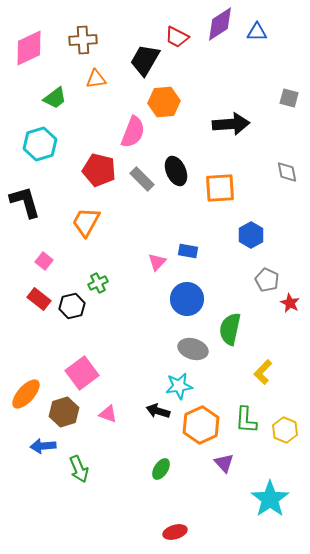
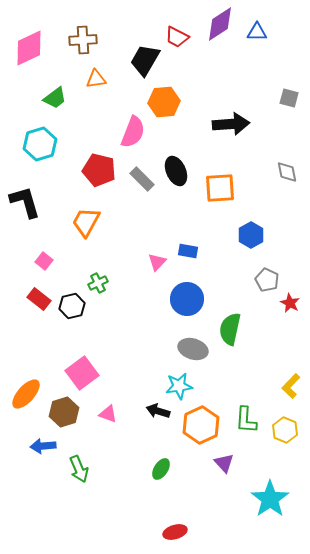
yellow L-shape at (263, 372): moved 28 px right, 14 px down
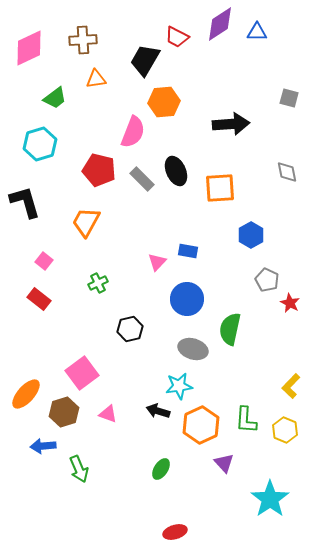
black hexagon at (72, 306): moved 58 px right, 23 px down
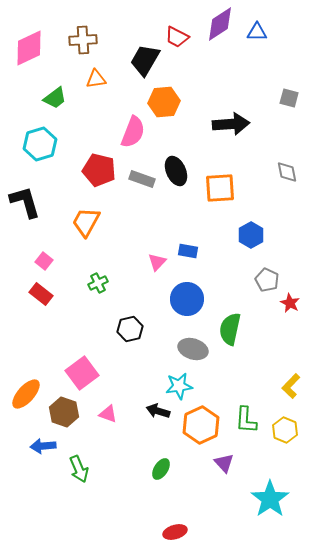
gray rectangle at (142, 179): rotated 25 degrees counterclockwise
red rectangle at (39, 299): moved 2 px right, 5 px up
brown hexagon at (64, 412): rotated 24 degrees counterclockwise
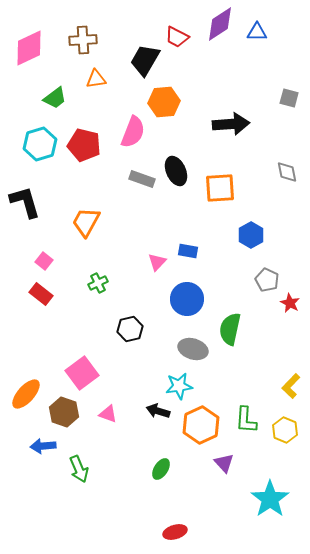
red pentagon at (99, 170): moved 15 px left, 25 px up
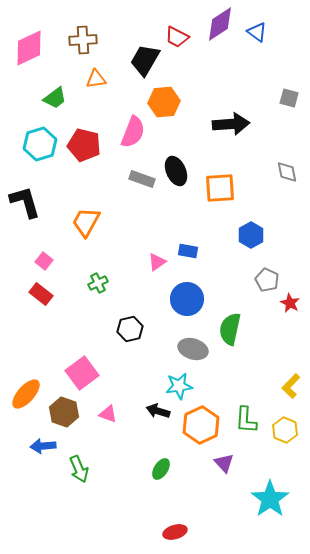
blue triangle at (257, 32): rotated 35 degrees clockwise
pink triangle at (157, 262): rotated 12 degrees clockwise
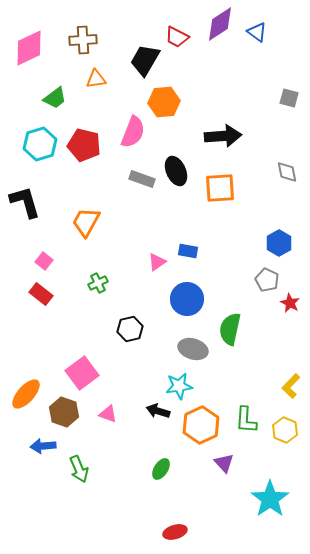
black arrow at (231, 124): moved 8 px left, 12 px down
blue hexagon at (251, 235): moved 28 px right, 8 px down
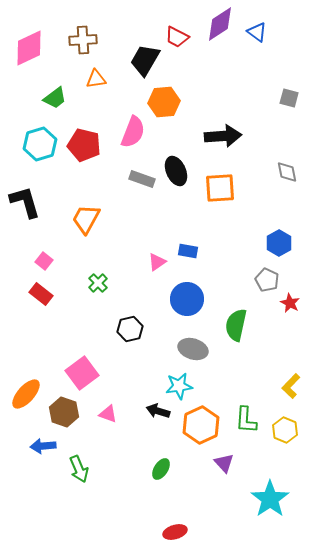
orange trapezoid at (86, 222): moved 3 px up
green cross at (98, 283): rotated 18 degrees counterclockwise
green semicircle at (230, 329): moved 6 px right, 4 px up
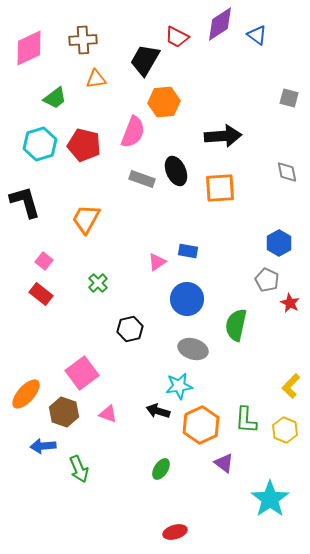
blue triangle at (257, 32): moved 3 px down
purple triangle at (224, 463): rotated 10 degrees counterclockwise
